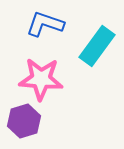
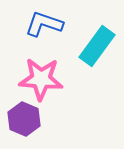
blue L-shape: moved 1 px left
purple hexagon: moved 2 px up; rotated 20 degrees counterclockwise
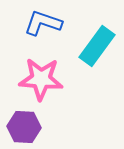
blue L-shape: moved 1 px left, 1 px up
purple hexagon: moved 8 px down; rotated 20 degrees counterclockwise
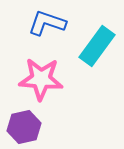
blue L-shape: moved 4 px right
purple hexagon: rotated 16 degrees counterclockwise
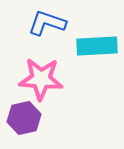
cyan rectangle: rotated 51 degrees clockwise
purple hexagon: moved 9 px up
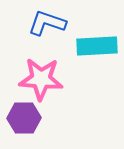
purple hexagon: rotated 12 degrees clockwise
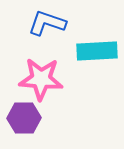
cyan rectangle: moved 5 px down
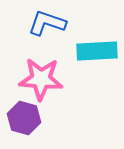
purple hexagon: rotated 16 degrees clockwise
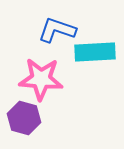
blue L-shape: moved 10 px right, 7 px down
cyan rectangle: moved 2 px left, 1 px down
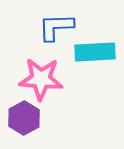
blue L-shape: moved 1 px left, 3 px up; rotated 21 degrees counterclockwise
purple hexagon: rotated 16 degrees clockwise
